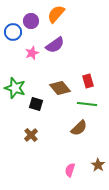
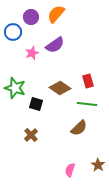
purple circle: moved 4 px up
brown diamond: rotated 15 degrees counterclockwise
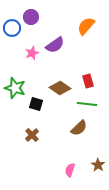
orange semicircle: moved 30 px right, 12 px down
blue circle: moved 1 px left, 4 px up
brown cross: moved 1 px right
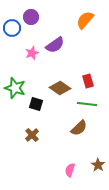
orange semicircle: moved 1 px left, 6 px up
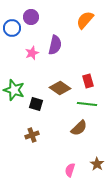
purple semicircle: rotated 42 degrees counterclockwise
green star: moved 1 px left, 2 px down
brown cross: rotated 24 degrees clockwise
brown star: moved 1 px left, 1 px up
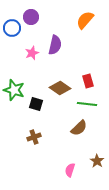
brown cross: moved 2 px right, 2 px down
brown star: moved 3 px up
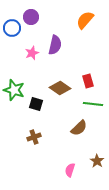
green line: moved 6 px right
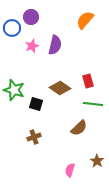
pink star: moved 7 px up
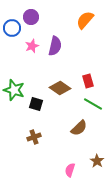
purple semicircle: moved 1 px down
green line: rotated 24 degrees clockwise
